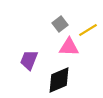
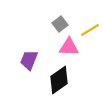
yellow line: moved 2 px right
black diamond: rotated 12 degrees counterclockwise
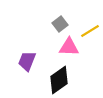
yellow line: moved 1 px down
purple trapezoid: moved 2 px left, 1 px down
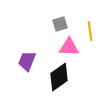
gray square: rotated 21 degrees clockwise
yellow line: rotated 66 degrees counterclockwise
black diamond: moved 3 px up
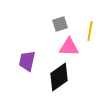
yellow line: rotated 18 degrees clockwise
purple trapezoid: rotated 10 degrees counterclockwise
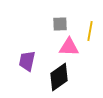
gray square: rotated 14 degrees clockwise
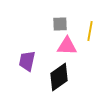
pink triangle: moved 2 px left, 1 px up
